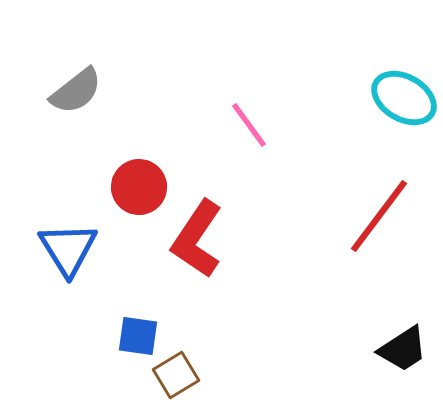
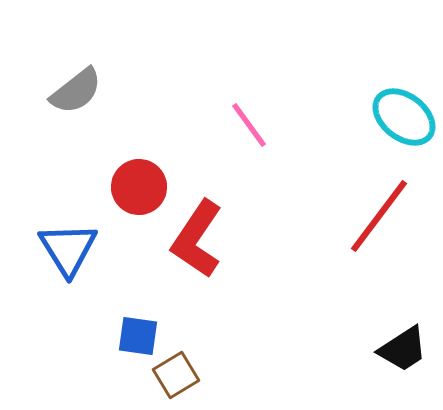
cyan ellipse: moved 19 px down; rotated 8 degrees clockwise
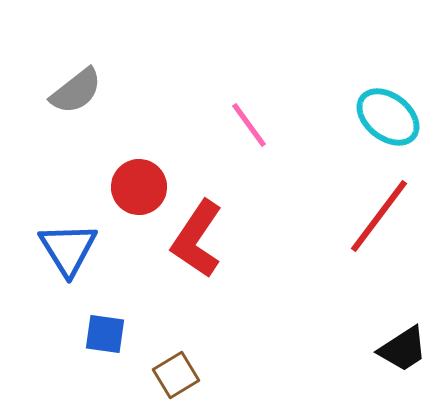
cyan ellipse: moved 16 px left
blue square: moved 33 px left, 2 px up
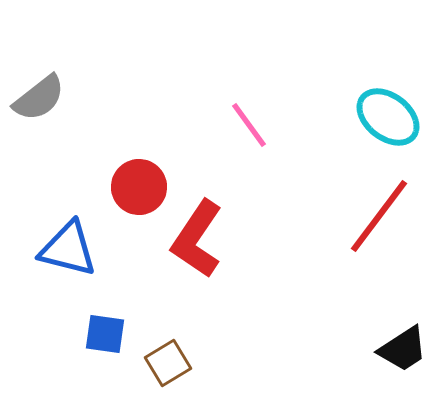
gray semicircle: moved 37 px left, 7 px down
blue triangle: rotated 44 degrees counterclockwise
brown square: moved 8 px left, 12 px up
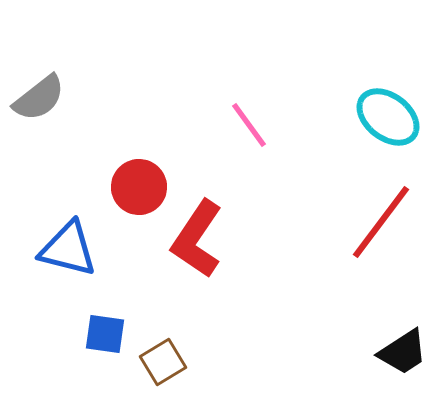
red line: moved 2 px right, 6 px down
black trapezoid: moved 3 px down
brown square: moved 5 px left, 1 px up
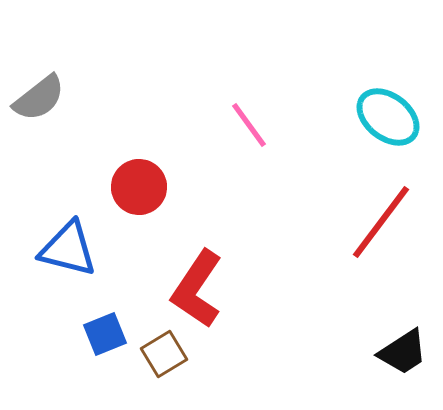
red L-shape: moved 50 px down
blue square: rotated 30 degrees counterclockwise
brown square: moved 1 px right, 8 px up
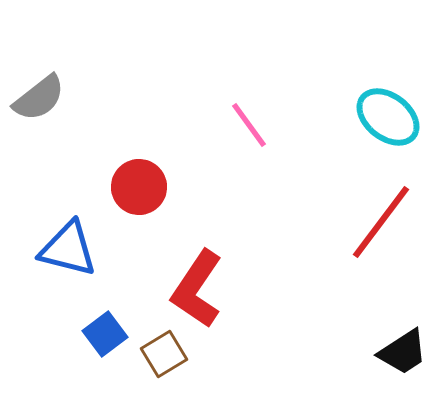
blue square: rotated 15 degrees counterclockwise
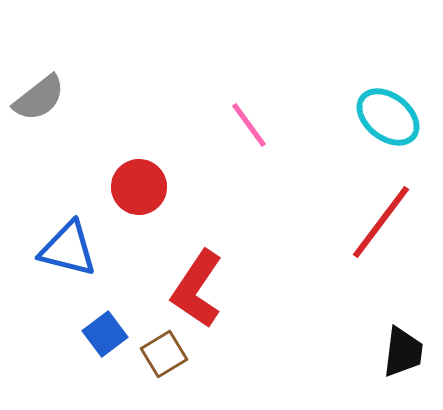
black trapezoid: rotated 50 degrees counterclockwise
